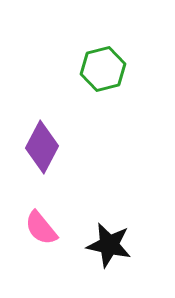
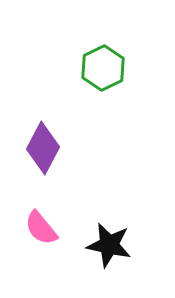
green hexagon: moved 1 px up; rotated 12 degrees counterclockwise
purple diamond: moved 1 px right, 1 px down
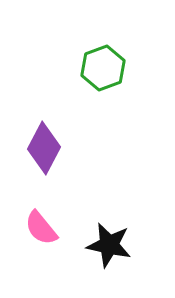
green hexagon: rotated 6 degrees clockwise
purple diamond: moved 1 px right
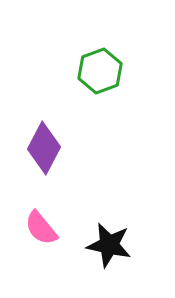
green hexagon: moved 3 px left, 3 px down
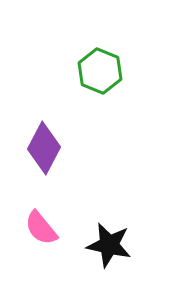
green hexagon: rotated 18 degrees counterclockwise
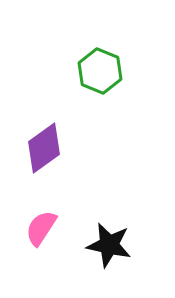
purple diamond: rotated 27 degrees clockwise
pink semicircle: rotated 72 degrees clockwise
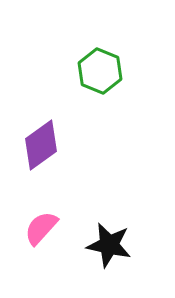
purple diamond: moved 3 px left, 3 px up
pink semicircle: rotated 9 degrees clockwise
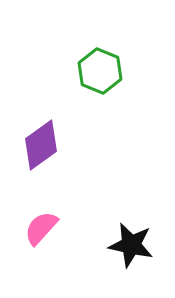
black star: moved 22 px right
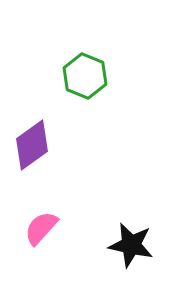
green hexagon: moved 15 px left, 5 px down
purple diamond: moved 9 px left
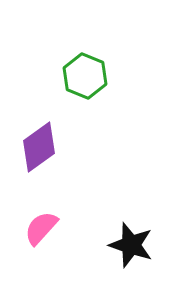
purple diamond: moved 7 px right, 2 px down
black star: rotated 6 degrees clockwise
